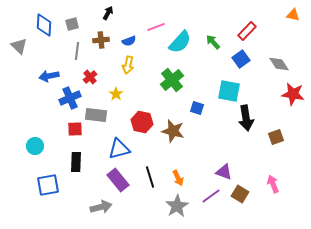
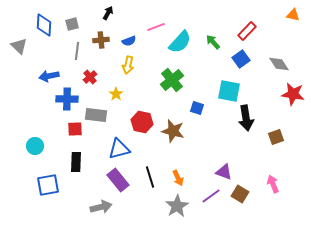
blue cross at (70, 98): moved 3 px left, 1 px down; rotated 25 degrees clockwise
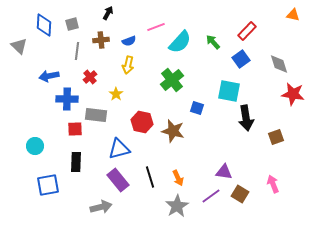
gray diamond at (279, 64): rotated 15 degrees clockwise
purple triangle at (224, 172): rotated 12 degrees counterclockwise
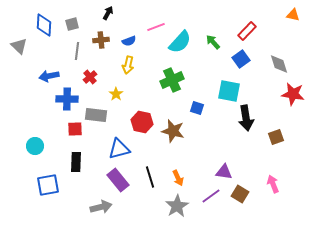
green cross at (172, 80): rotated 15 degrees clockwise
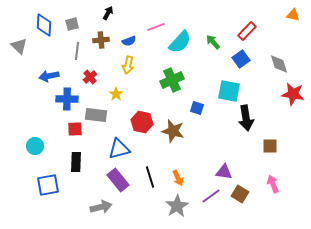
brown square at (276, 137): moved 6 px left, 9 px down; rotated 21 degrees clockwise
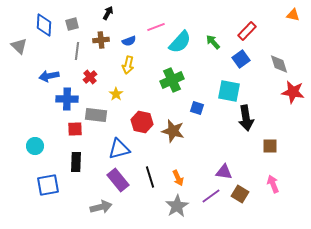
red star at (293, 94): moved 2 px up
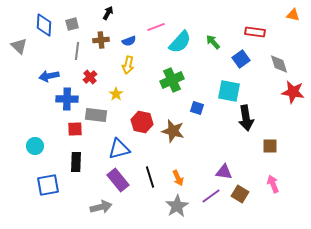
red rectangle at (247, 31): moved 8 px right, 1 px down; rotated 54 degrees clockwise
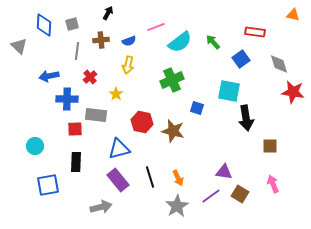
cyan semicircle at (180, 42): rotated 10 degrees clockwise
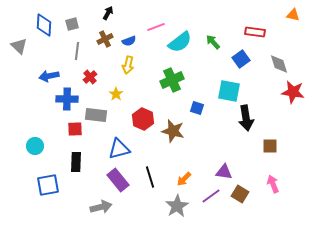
brown cross at (101, 40): moved 4 px right, 1 px up; rotated 21 degrees counterclockwise
red hexagon at (142, 122): moved 1 px right, 3 px up; rotated 10 degrees clockwise
orange arrow at (178, 178): moved 6 px right, 1 px down; rotated 70 degrees clockwise
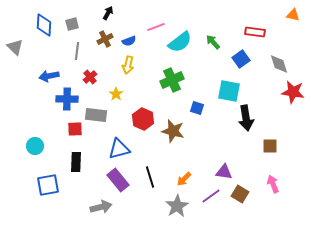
gray triangle at (19, 46): moved 4 px left, 1 px down
